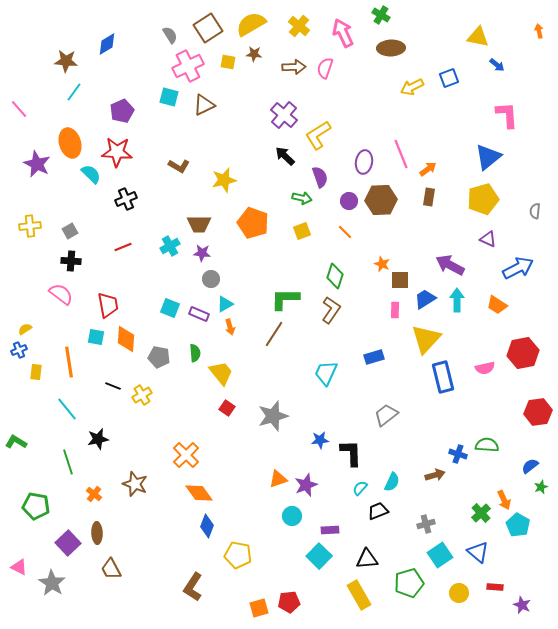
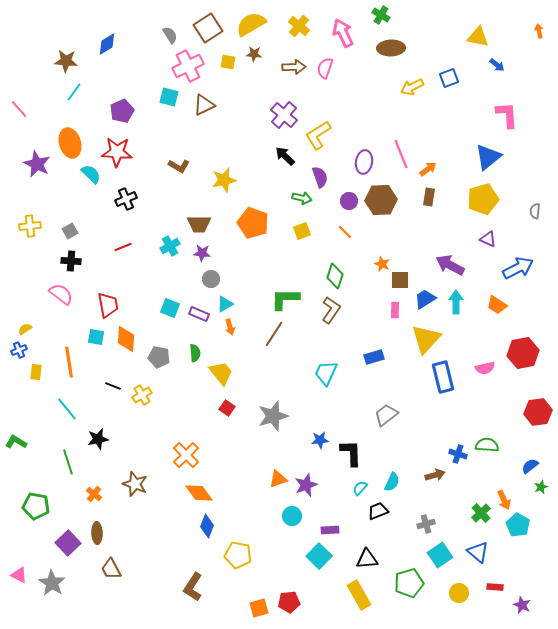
cyan arrow at (457, 300): moved 1 px left, 2 px down
pink triangle at (19, 567): moved 8 px down
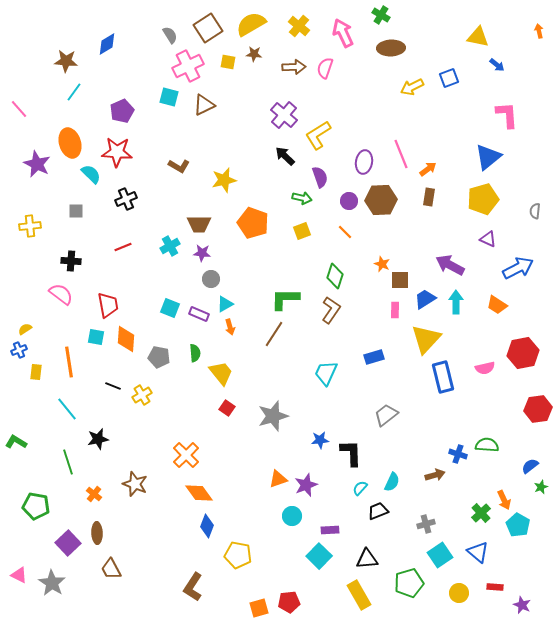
gray square at (70, 231): moved 6 px right, 20 px up; rotated 28 degrees clockwise
red hexagon at (538, 412): moved 3 px up
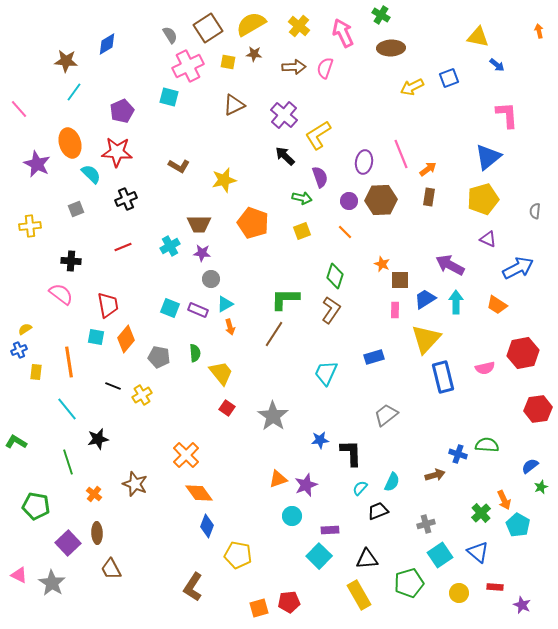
brown triangle at (204, 105): moved 30 px right
gray square at (76, 211): moved 2 px up; rotated 21 degrees counterclockwise
purple rectangle at (199, 314): moved 1 px left, 4 px up
orange diamond at (126, 339): rotated 36 degrees clockwise
gray star at (273, 416): rotated 20 degrees counterclockwise
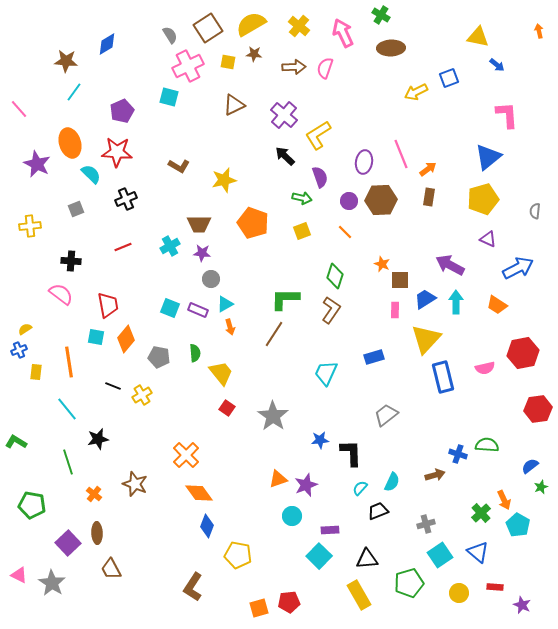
yellow arrow at (412, 87): moved 4 px right, 5 px down
green pentagon at (36, 506): moved 4 px left, 1 px up
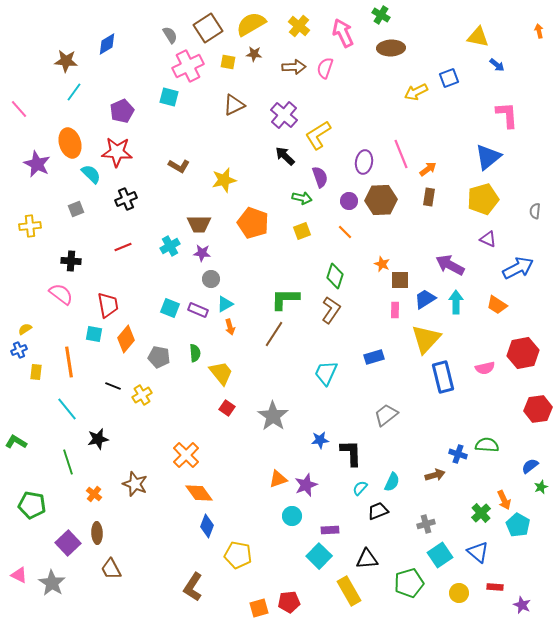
cyan square at (96, 337): moved 2 px left, 3 px up
yellow rectangle at (359, 595): moved 10 px left, 4 px up
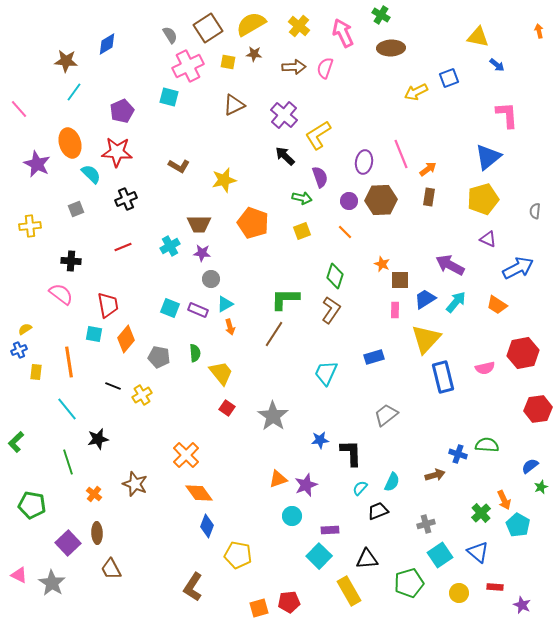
cyan arrow at (456, 302): rotated 40 degrees clockwise
green L-shape at (16, 442): rotated 75 degrees counterclockwise
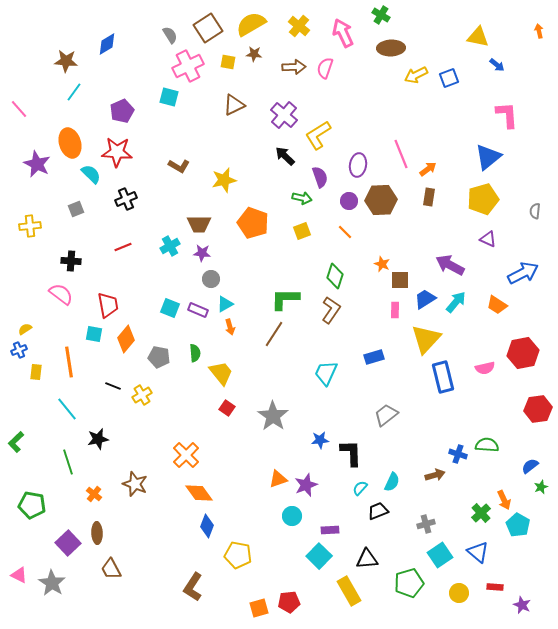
yellow arrow at (416, 92): moved 17 px up
purple ellipse at (364, 162): moved 6 px left, 3 px down
blue arrow at (518, 268): moved 5 px right, 5 px down
